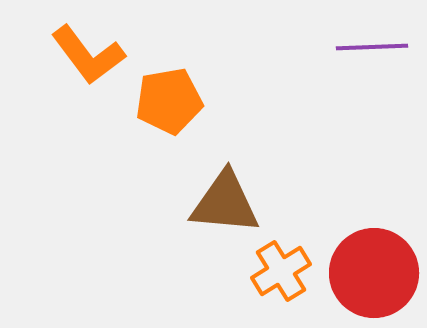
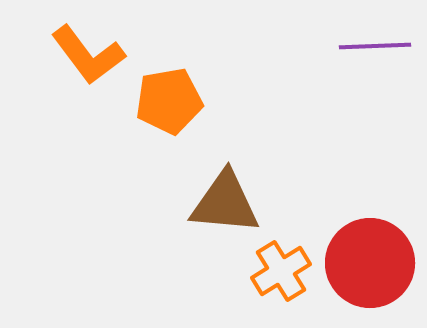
purple line: moved 3 px right, 1 px up
red circle: moved 4 px left, 10 px up
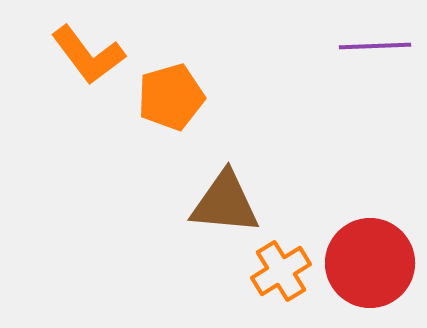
orange pentagon: moved 2 px right, 4 px up; rotated 6 degrees counterclockwise
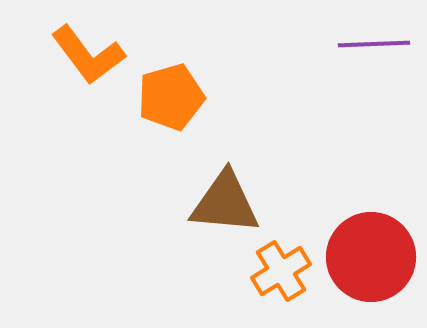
purple line: moved 1 px left, 2 px up
red circle: moved 1 px right, 6 px up
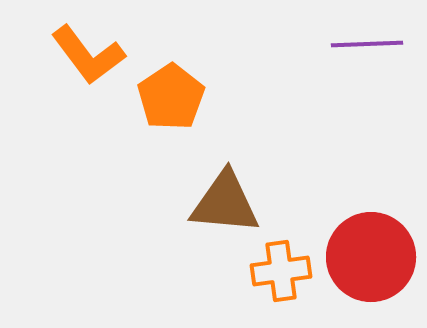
purple line: moved 7 px left
orange pentagon: rotated 18 degrees counterclockwise
orange cross: rotated 24 degrees clockwise
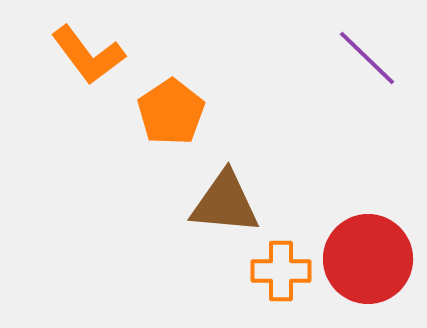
purple line: moved 14 px down; rotated 46 degrees clockwise
orange pentagon: moved 15 px down
red circle: moved 3 px left, 2 px down
orange cross: rotated 8 degrees clockwise
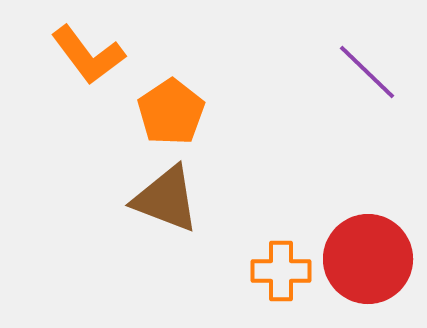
purple line: moved 14 px down
brown triangle: moved 59 px left, 4 px up; rotated 16 degrees clockwise
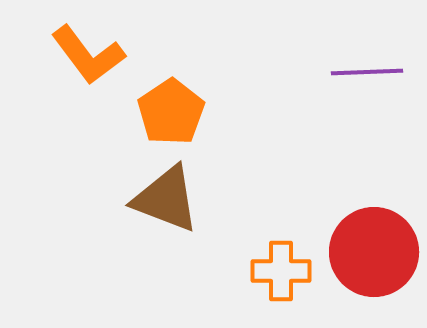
purple line: rotated 46 degrees counterclockwise
red circle: moved 6 px right, 7 px up
